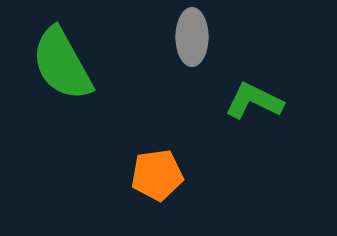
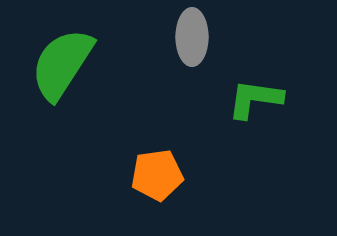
green semicircle: rotated 62 degrees clockwise
green L-shape: moved 1 px right, 2 px up; rotated 18 degrees counterclockwise
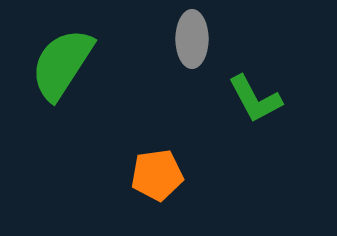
gray ellipse: moved 2 px down
green L-shape: rotated 126 degrees counterclockwise
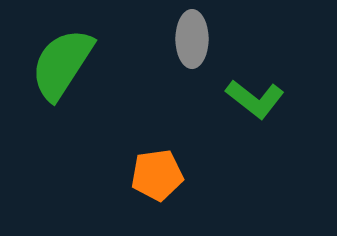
green L-shape: rotated 24 degrees counterclockwise
